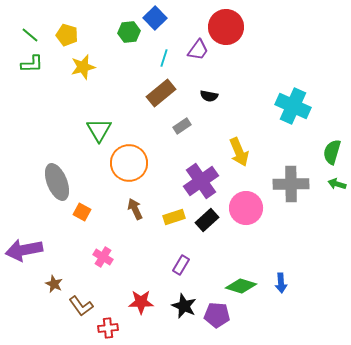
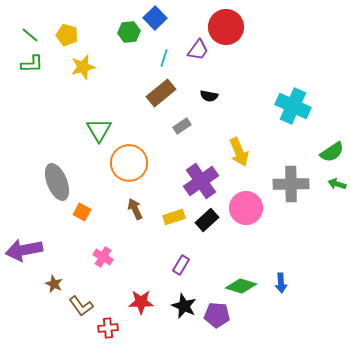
green semicircle: rotated 140 degrees counterclockwise
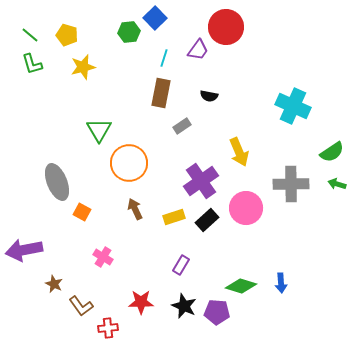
green L-shape: rotated 75 degrees clockwise
brown rectangle: rotated 40 degrees counterclockwise
purple pentagon: moved 3 px up
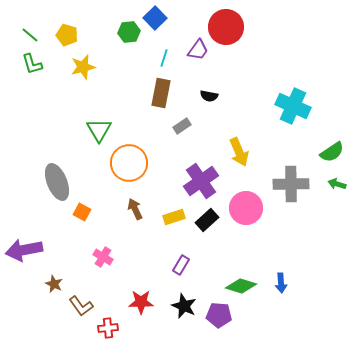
purple pentagon: moved 2 px right, 3 px down
